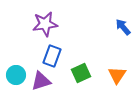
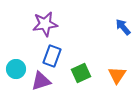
cyan circle: moved 6 px up
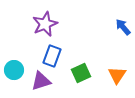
purple star: rotated 15 degrees counterclockwise
cyan circle: moved 2 px left, 1 px down
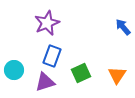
purple star: moved 2 px right, 1 px up
purple triangle: moved 4 px right, 1 px down
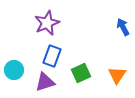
blue arrow: rotated 12 degrees clockwise
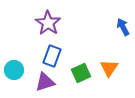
purple star: moved 1 px right; rotated 15 degrees counterclockwise
orange triangle: moved 8 px left, 7 px up
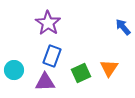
blue arrow: rotated 12 degrees counterclockwise
purple triangle: rotated 15 degrees clockwise
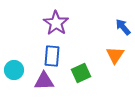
purple star: moved 8 px right
blue rectangle: rotated 15 degrees counterclockwise
orange triangle: moved 6 px right, 13 px up
purple triangle: moved 1 px left, 1 px up
